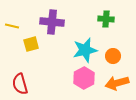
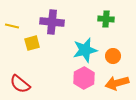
yellow square: moved 1 px right, 1 px up
red semicircle: rotated 35 degrees counterclockwise
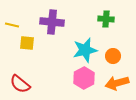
yellow line: moved 1 px up
yellow square: moved 5 px left; rotated 21 degrees clockwise
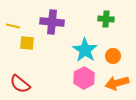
yellow line: moved 1 px right, 1 px down
cyan star: rotated 25 degrees counterclockwise
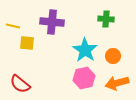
pink hexagon: rotated 15 degrees clockwise
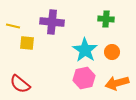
orange circle: moved 1 px left, 4 px up
